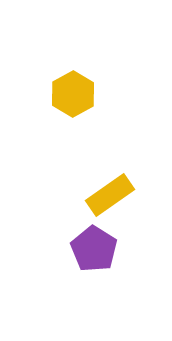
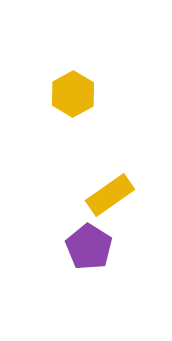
purple pentagon: moved 5 px left, 2 px up
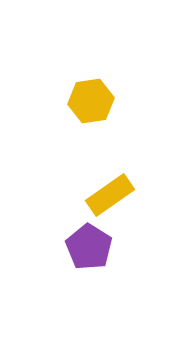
yellow hexagon: moved 18 px right, 7 px down; rotated 21 degrees clockwise
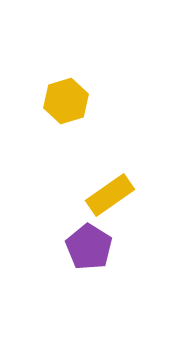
yellow hexagon: moved 25 px left; rotated 9 degrees counterclockwise
